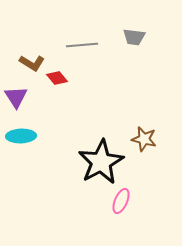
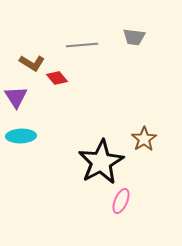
brown star: rotated 25 degrees clockwise
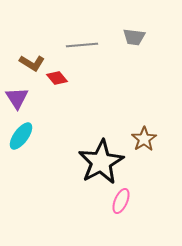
purple triangle: moved 1 px right, 1 px down
cyan ellipse: rotated 52 degrees counterclockwise
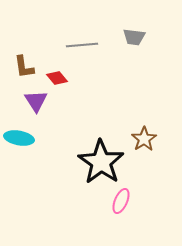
brown L-shape: moved 8 px left, 4 px down; rotated 50 degrees clockwise
purple triangle: moved 19 px right, 3 px down
cyan ellipse: moved 2 px left, 2 px down; rotated 64 degrees clockwise
black star: rotated 9 degrees counterclockwise
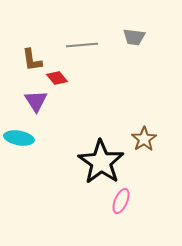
brown L-shape: moved 8 px right, 7 px up
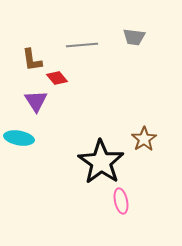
pink ellipse: rotated 35 degrees counterclockwise
